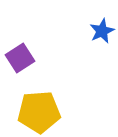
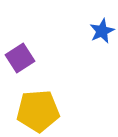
yellow pentagon: moved 1 px left, 1 px up
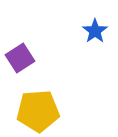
blue star: moved 7 px left; rotated 10 degrees counterclockwise
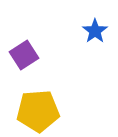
purple square: moved 4 px right, 3 px up
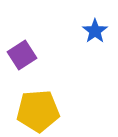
purple square: moved 2 px left
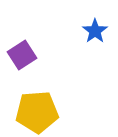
yellow pentagon: moved 1 px left, 1 px down
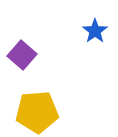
purple square: rotated 16 degrees counterclockwise
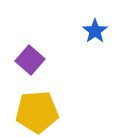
purple square: moved 8 px right, 5 px down
